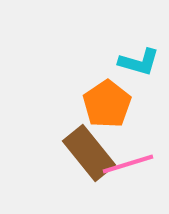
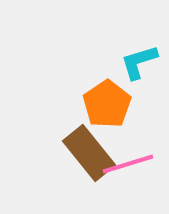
cyan L-shape: rotated 147 degrees clockwise
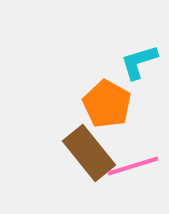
orange pentagon: rotated 9 degrees counterclockwise
pink line: moved 5 px right, 2 px down
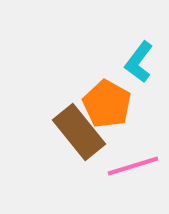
cyan L-shape: rotated 36 degrees counterclockwise
brown rectangle: moved 10 px left, 21 px up
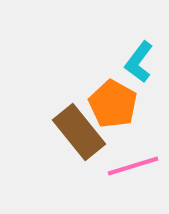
orange pentagon: moved 6 px right
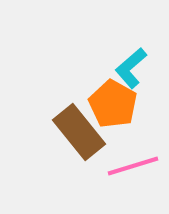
cyan L-shape: moved 8 px left, 6 px down; rotated 12 degrees clockwise
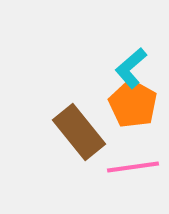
orange pentagon: moved 20 px right
pink line: moved 1 px down; rotated 9 degrees clockwise
